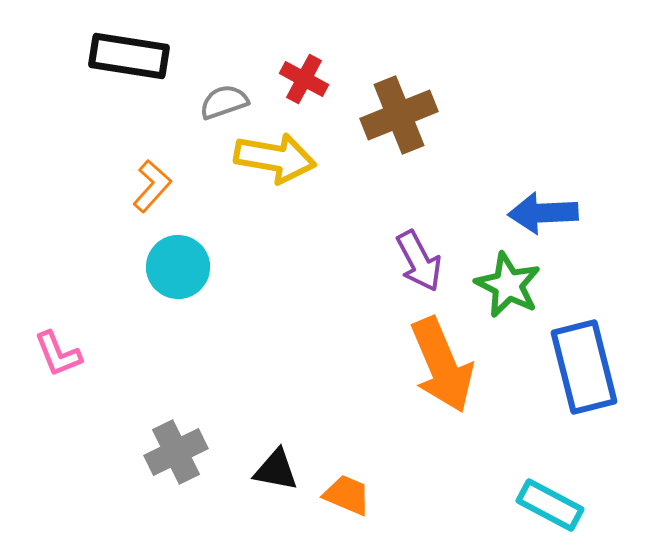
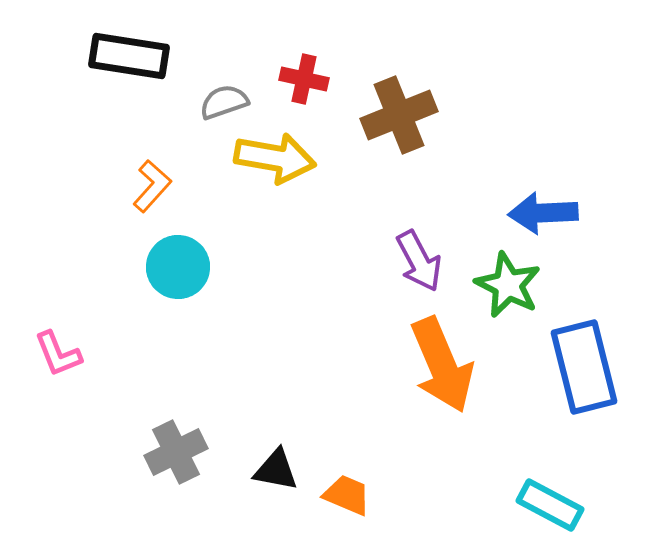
red cross: rotated 15 degrees counterclockwise
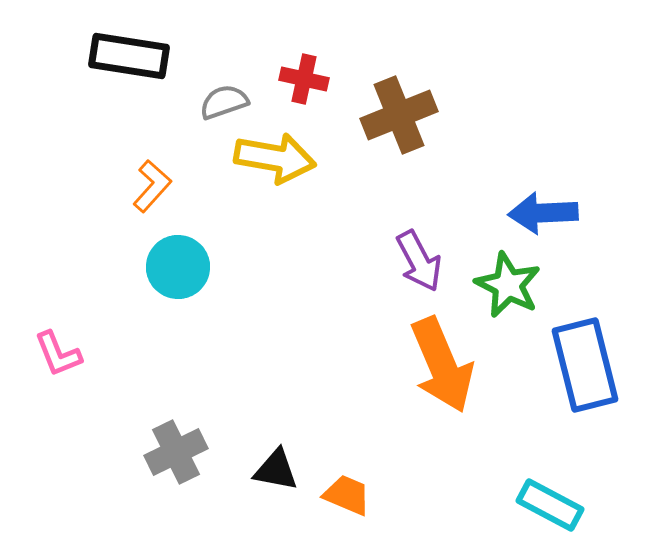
blue rectangle: moved 1 px right, 2 px up
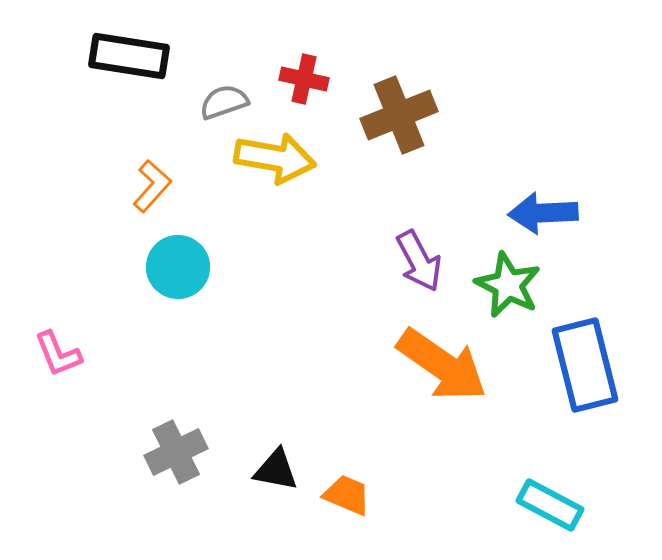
orange arrow: rotated 32 degrees counterclockwise
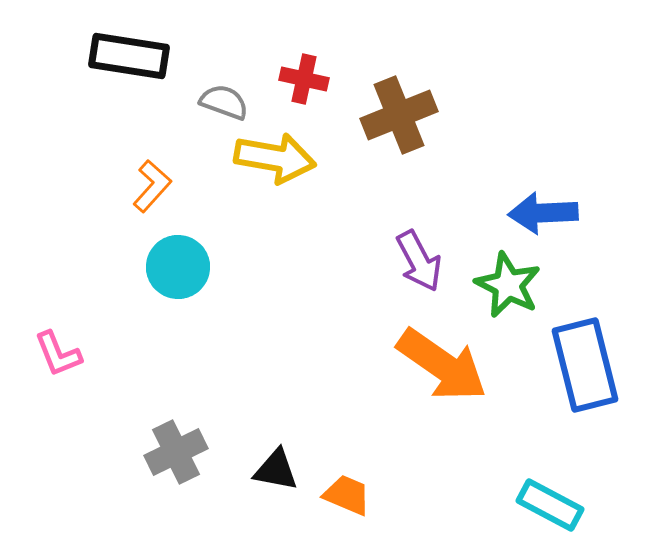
gray semicircle: rotated 39 degrees clockwise
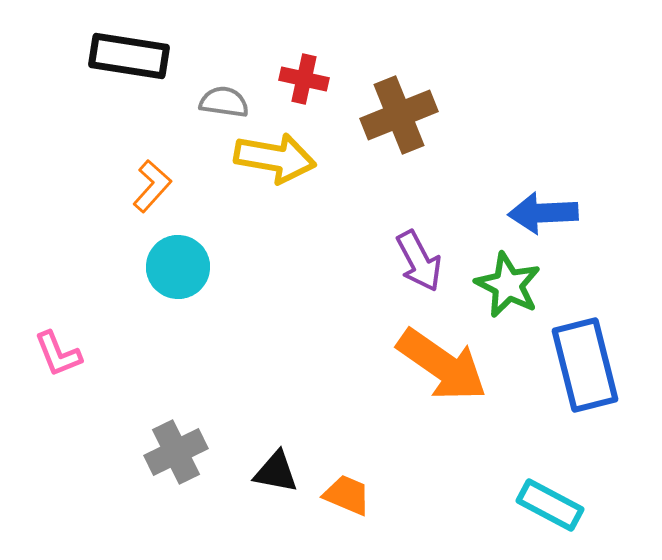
gray semicircle: rotated 12 degrees counterclockwise
black triangle: moved 2 px down
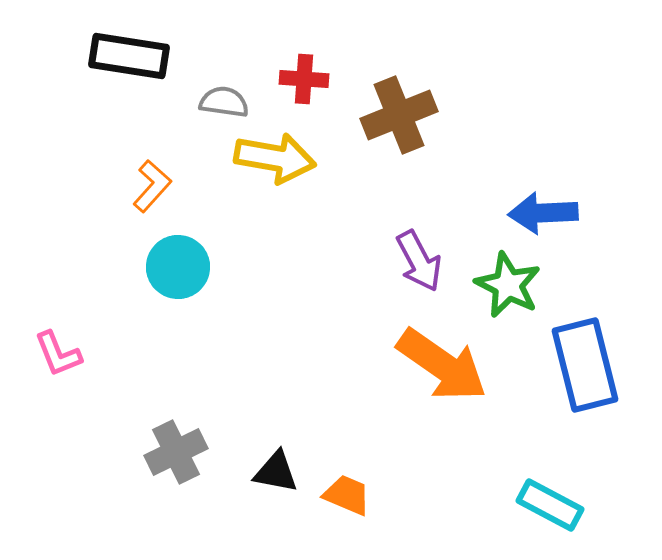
red cross: rotated 9 degrees counterclockwise
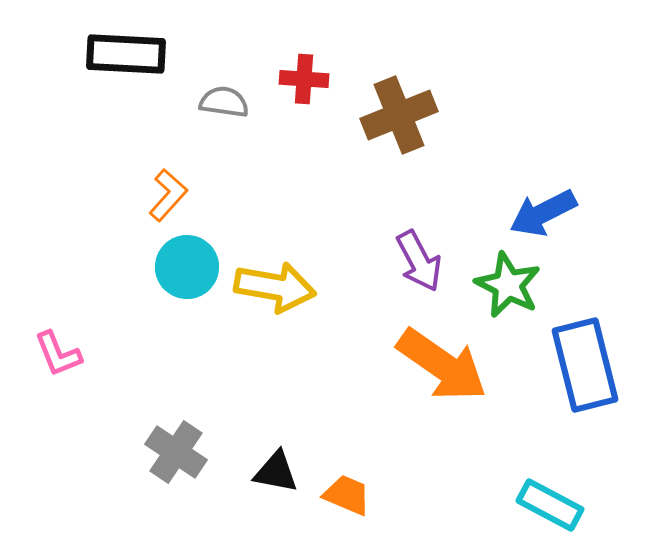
black rectangle: moved 3 px left, 2 px up; rotated 6 degrees counterclockwise
yellow arrow: moved 129 px down
orange L-shape: moved 16 px right, 9 px down
blue arrow: rotated 24 degrees counterclockwise
cyan circle: moved 9 px right
gray cross: rotated 30 degrees counterclockwise
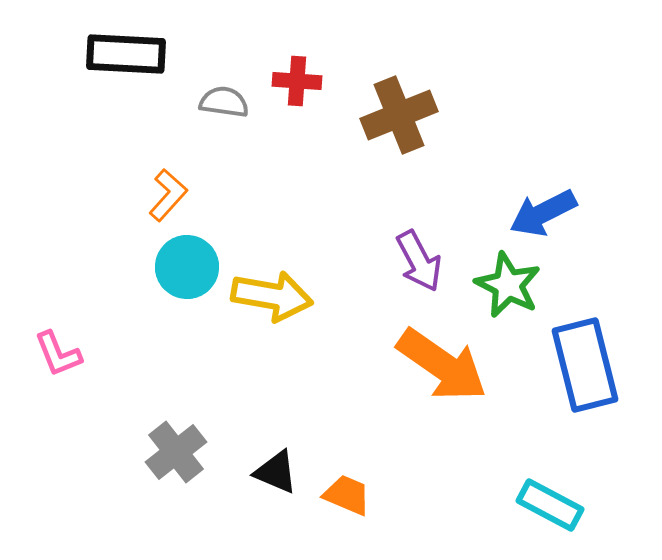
red cross: moved 7 px left, 2 px down
yellow arrow: moved 3 px left, 9 px down
gray cross: rotated 18 degrees clockwise
black triangle: rotated 12 degrees clockwise
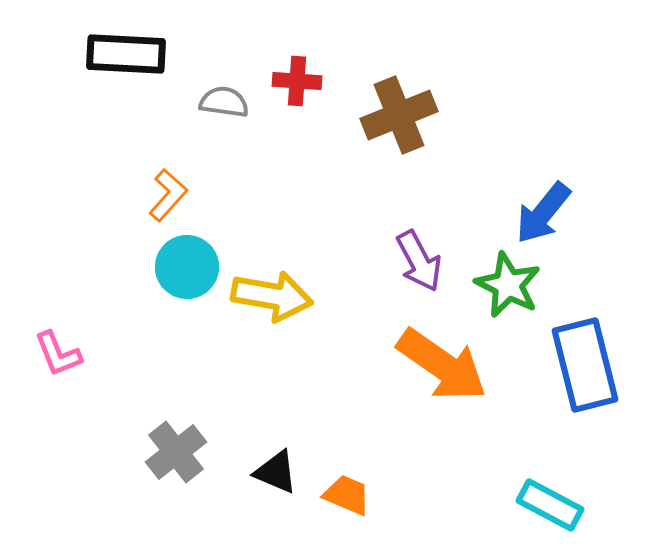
blue arrow: rotated 24 degrees counterclockwise
